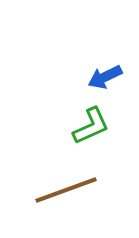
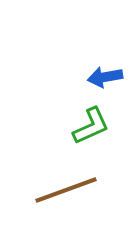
blue arrow: rotated 16 degrees clockwise
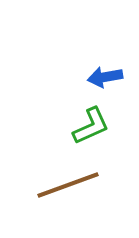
brown line: moved 2 px right, 5 px up
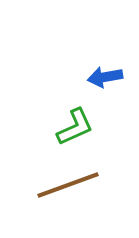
green L-shape: moved 16 px left, 1 px down
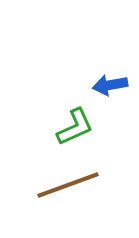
blue arrow: moved 5 px right, 8 px down
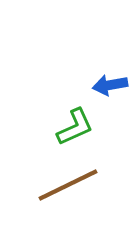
brown line: rotated 6 degrees counterclockwise
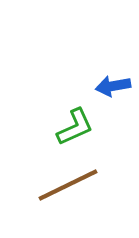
blue arrow: moved 3 px right, 1 px down
